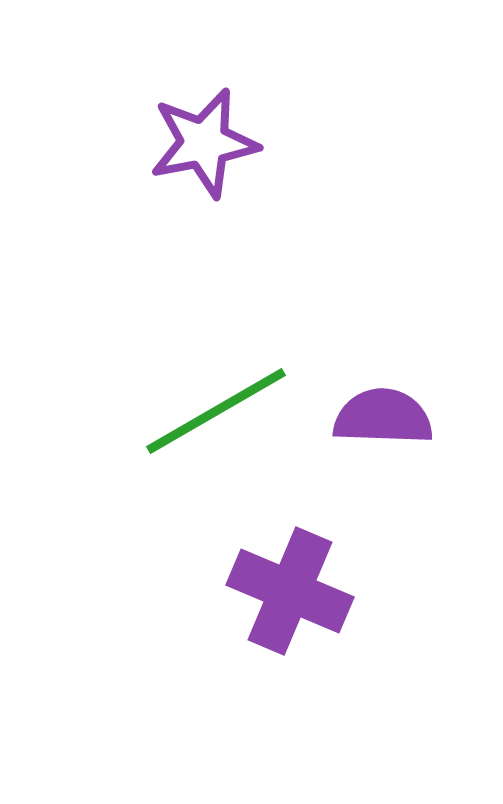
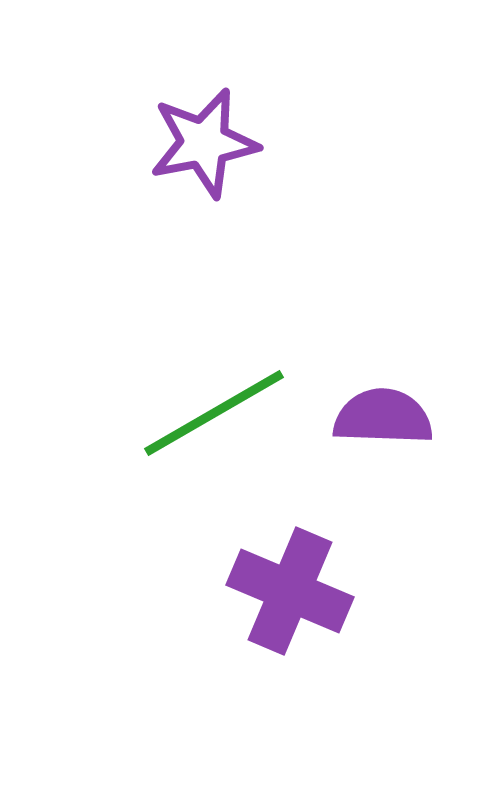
green line: moved 2 px left, 2 px down
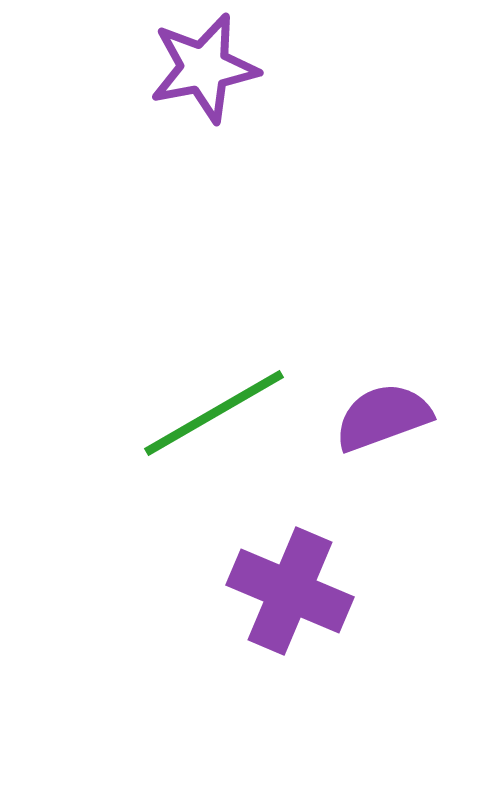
purple star: moved 75 px up
purple semicircle: rotated 22 degrees counterclockwise
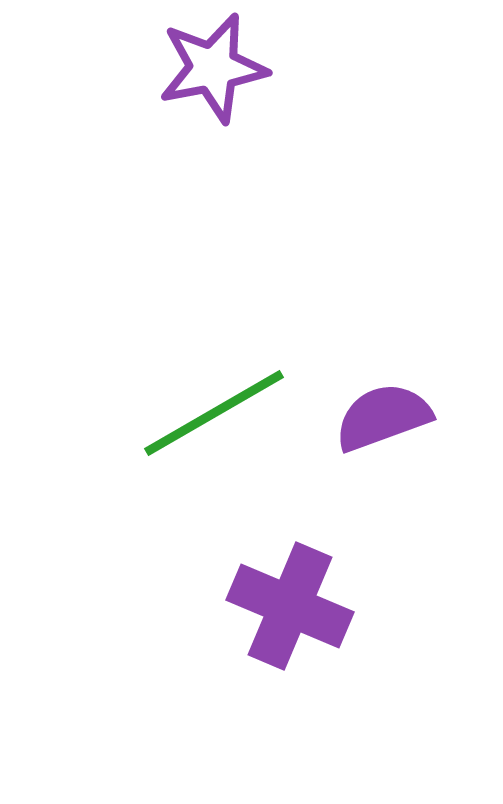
purple star: moved 9 px right
purple cross: moved 15 px down
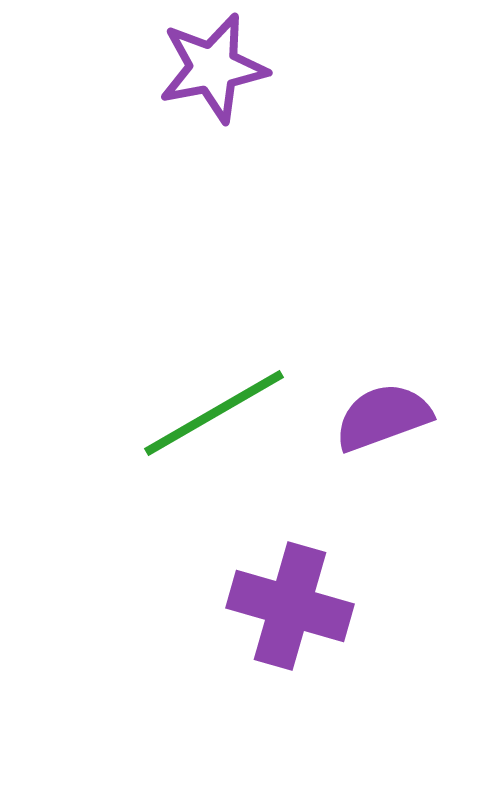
purple cross: rotated 7 degrees counterclockwise
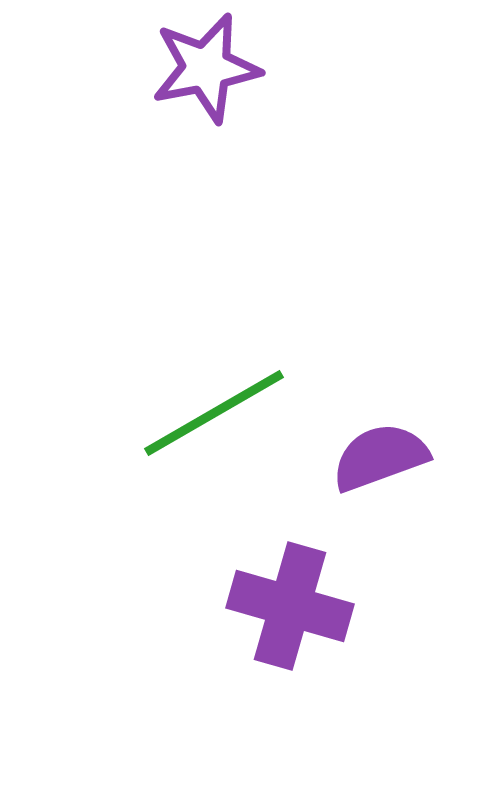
purple star: moved 7 px left
purple semicircle: moved 3 px left, 40 px down
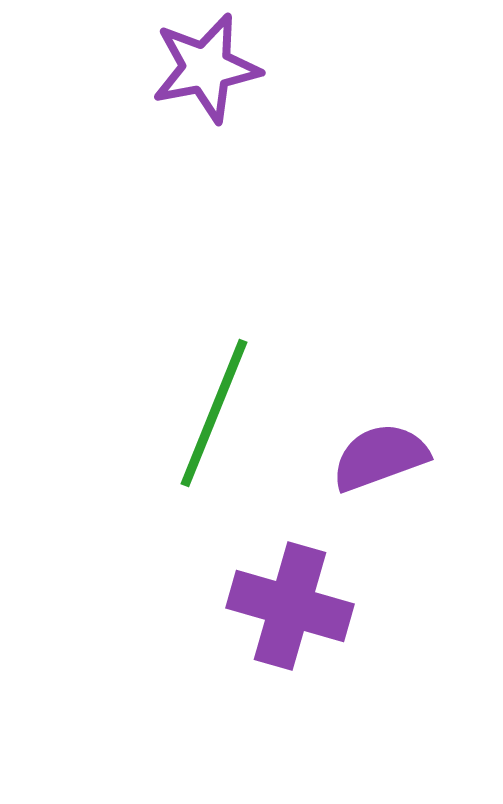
green line: rotated 38 degrees counterclockwise
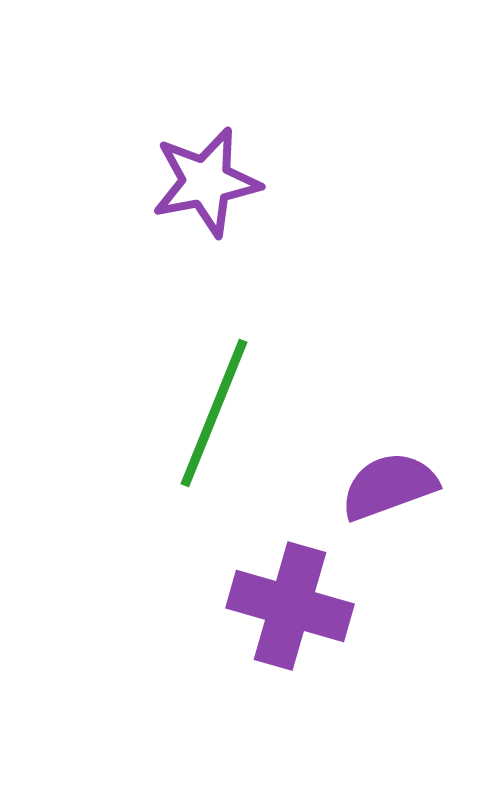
purple star: moved 114 px down
purple semicircle: moved 9 px right, 29 px down
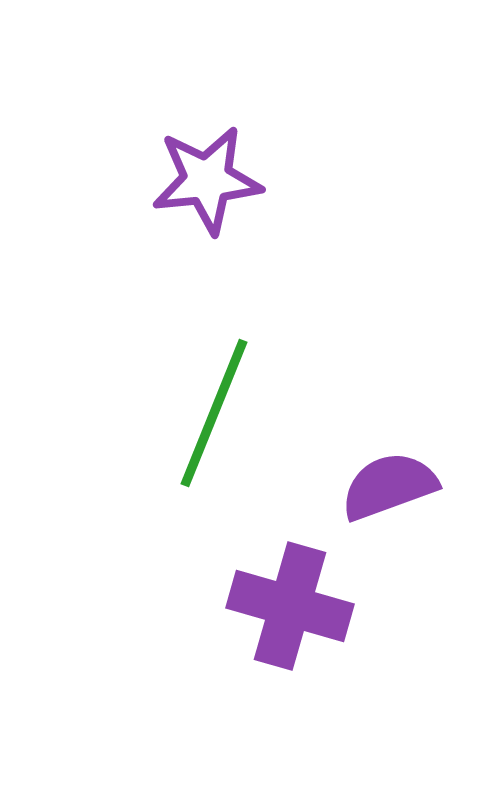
purple star: moved 1 px right, 2 px up; rotated 5 degrees clockwise
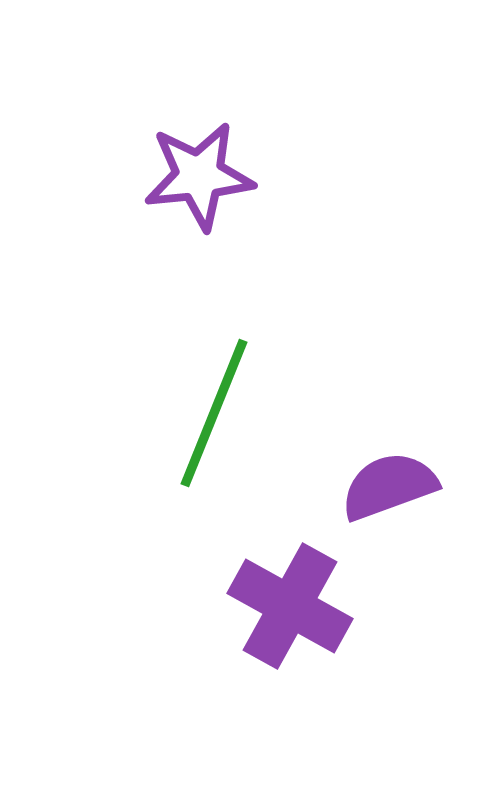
purple star: moved 8 px left, 4 px up
purple cross: rotated 13 degrees clockwise
